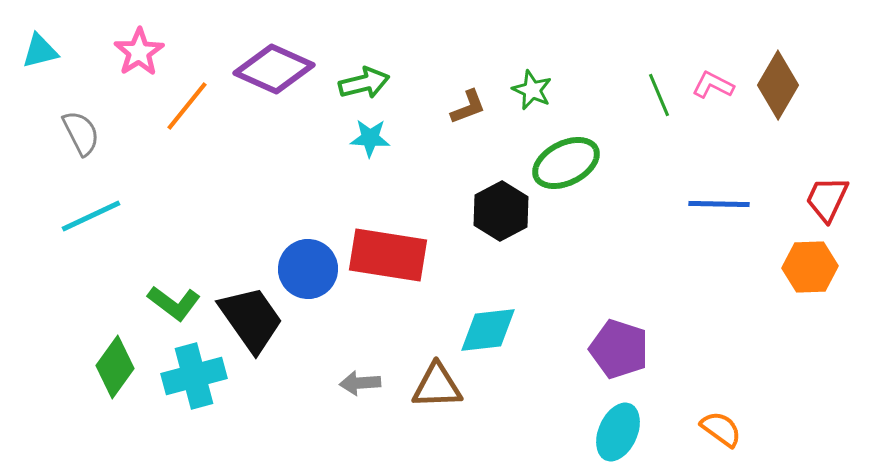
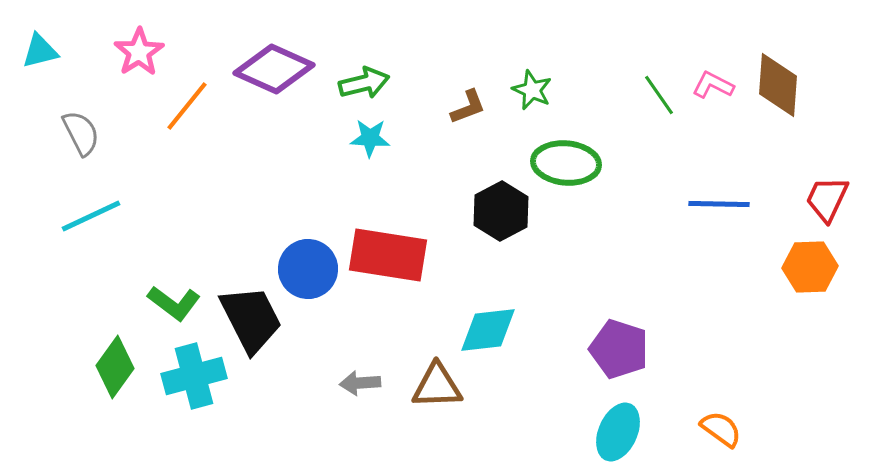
brown diamond: rotated 26 degrees counterclockwise
green line: rotated 12 degrees counterclockwise
green ellipse: rotated 32 degrees clockwise
black trapezoid: rotated 8 degrees clockwise
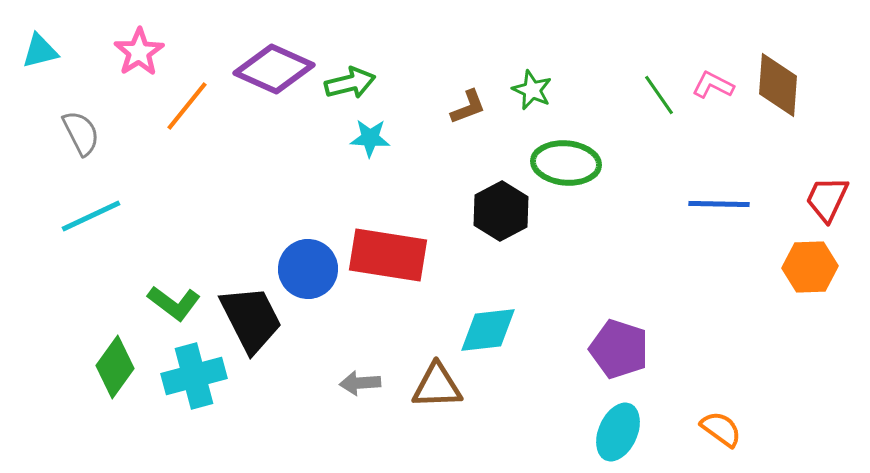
green arrow: moved 14 px left
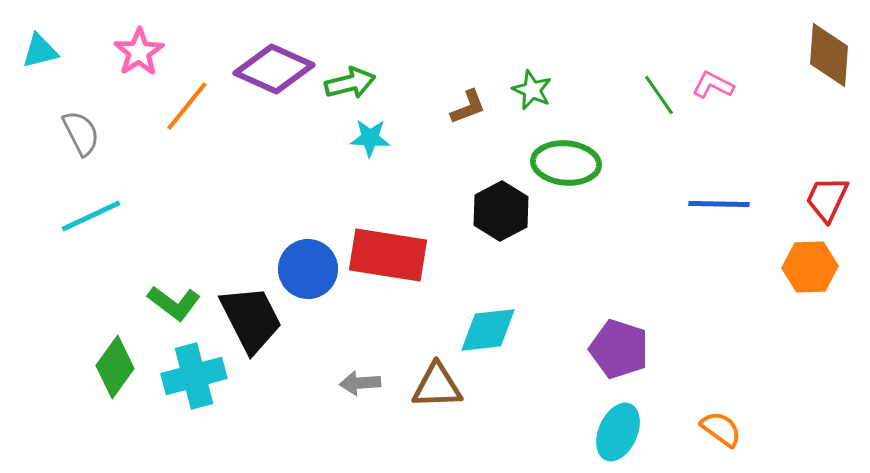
brown diamond: moved 51 px right, 30 px up
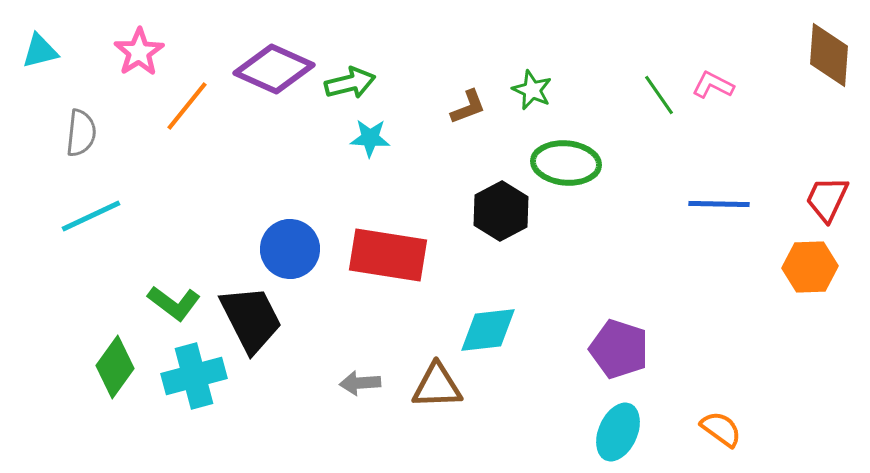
gray semicircle: rotated 33 degrees clockwise
blue circle: moved 18 px left, 20 px up
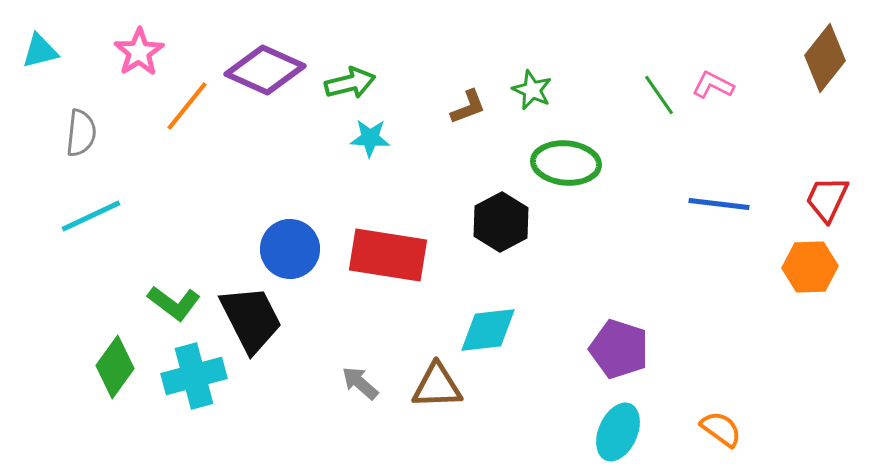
brown diamond: moved 4 px left, 3 px down; rotated 34 degrees clockwise
purple diamond: moved 9 px left, 1 px down
blue line: rotated 6 degrees clockwise
black hexagon: moved 11 px down
gray arrow: rotated 45 degrees clockwise
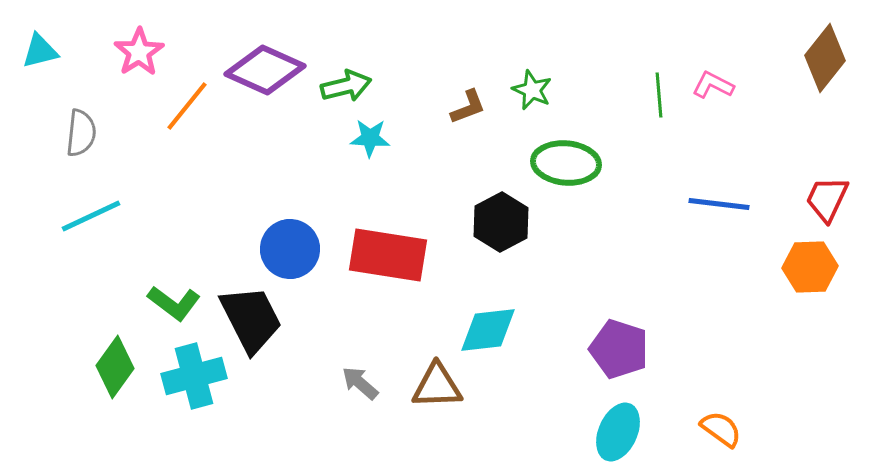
green arrow: moved 4 px left, 3 px down
green line: rotated 30 degrees clockwise
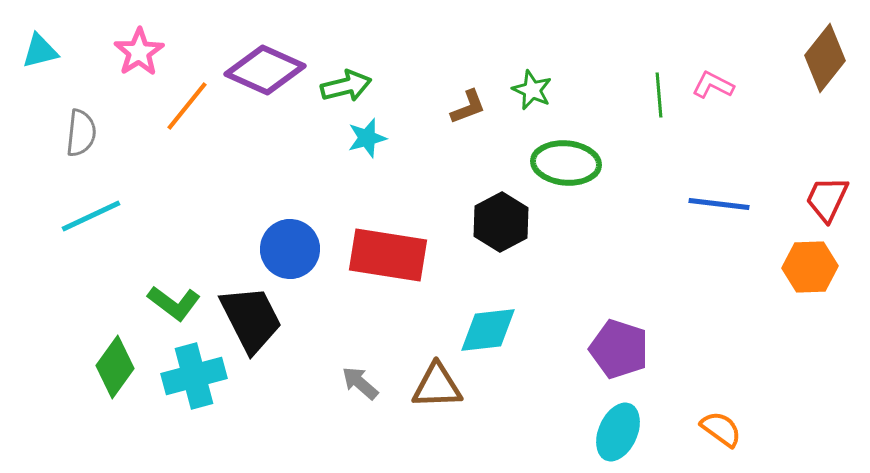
cyan star: moved 3 px left; rotated 18 degrees counterclockwise
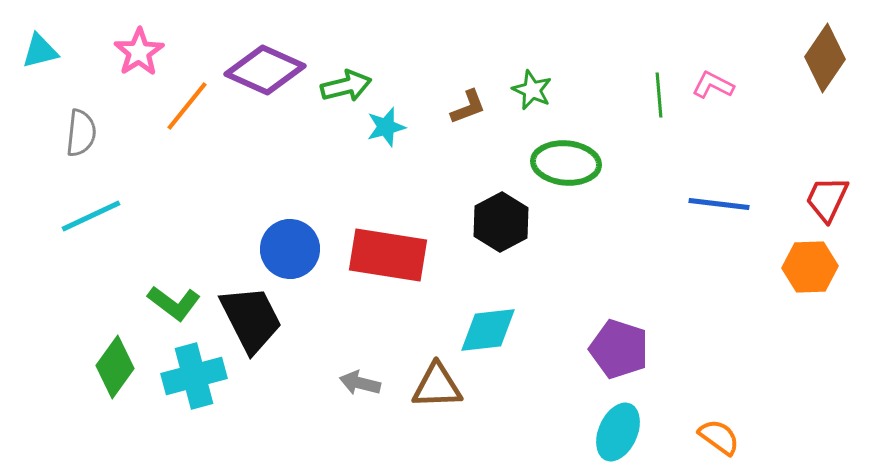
brown diamond: rotated 4 degrees counterclockwise
cyan star: moved 19 px right, 11 px up
gray arrow: rotated 27 degrees counterclockwise
orange semicircle: moved 2 px left, 8 px down
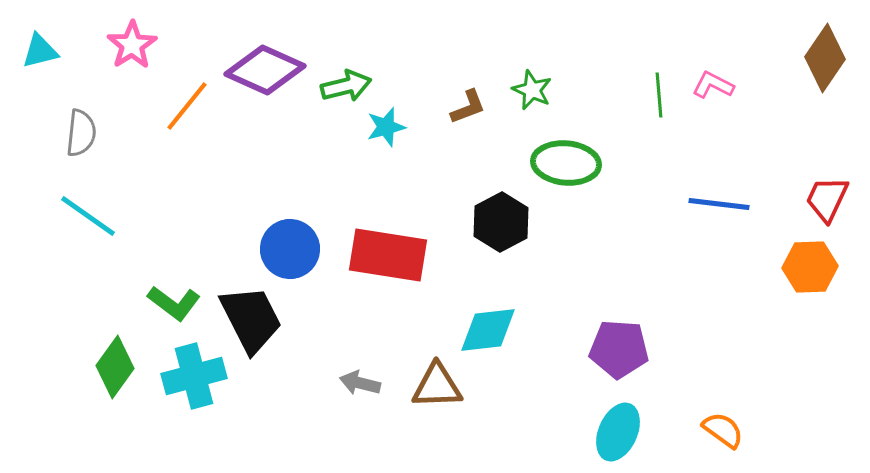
pink star: moved 7 px left, 7 px up
cyan line: moved 3 px left; rotated 60 degrees clockwise
purple pentagon: rotated 14 degrees counterclockwise
orange semicircle: moved 4 px right, 7 px up
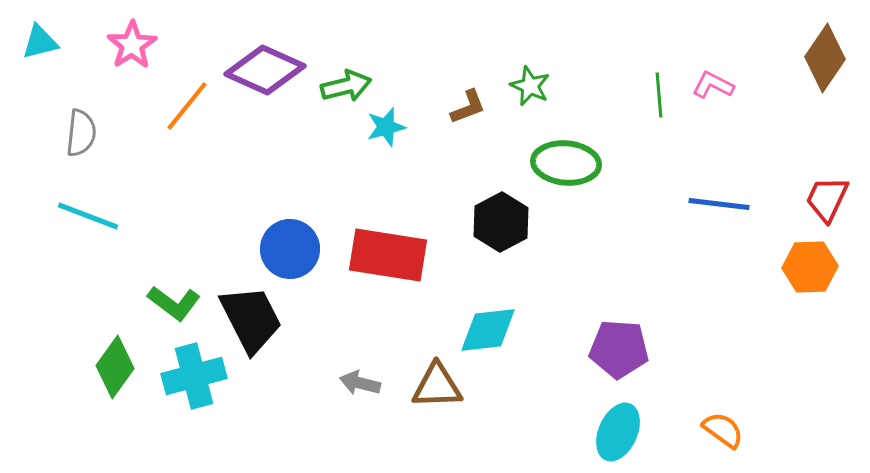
cyan triangle: moved 9 px up
green star: moved 2 px left, 4 px up
cyan line: rotated 14 degrees counterclockwise
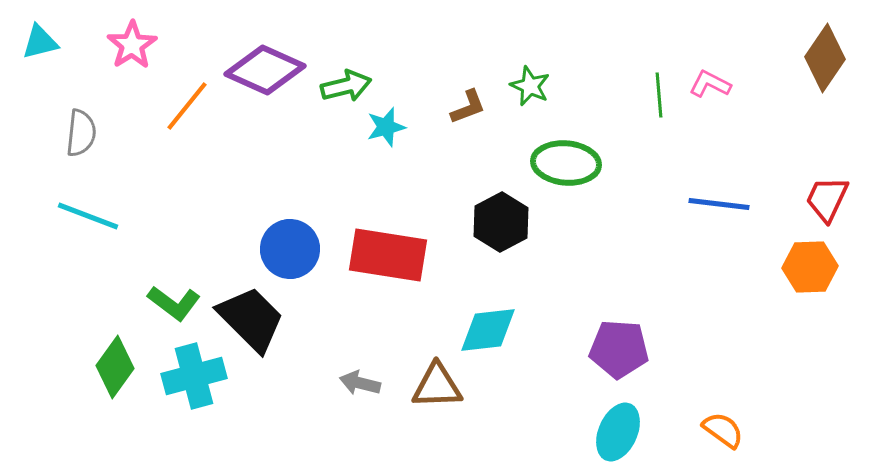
pink L-shape: moved 3 px left, 1 px up
black trapezoid: rotated 18 degrees counterclockwise
